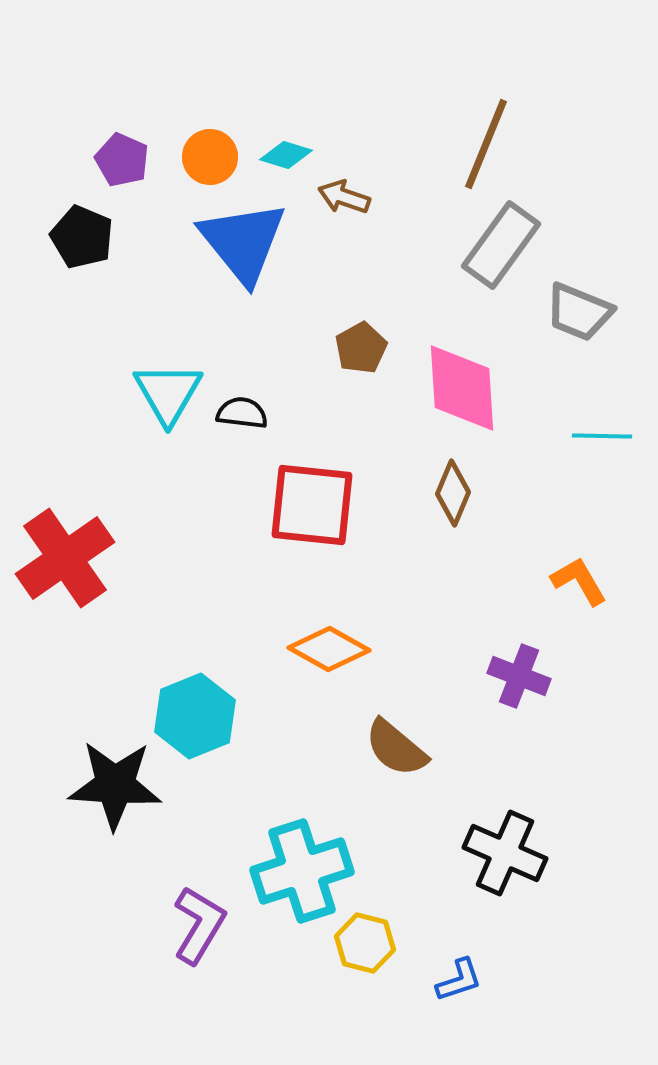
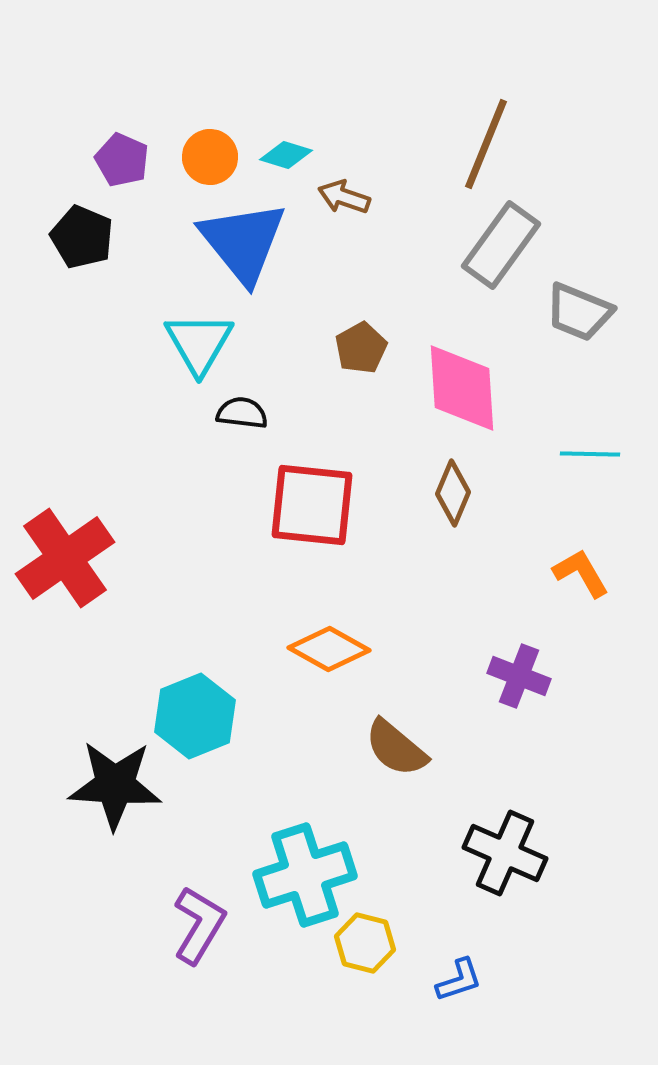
cyan triangle: moved 31 px right, 50 px up
cyan line: moved 12 px left, 18 px down
orange L-shape: moved 2 px right, 8 px up
cyan cross: moved 3 px right, 4 px down
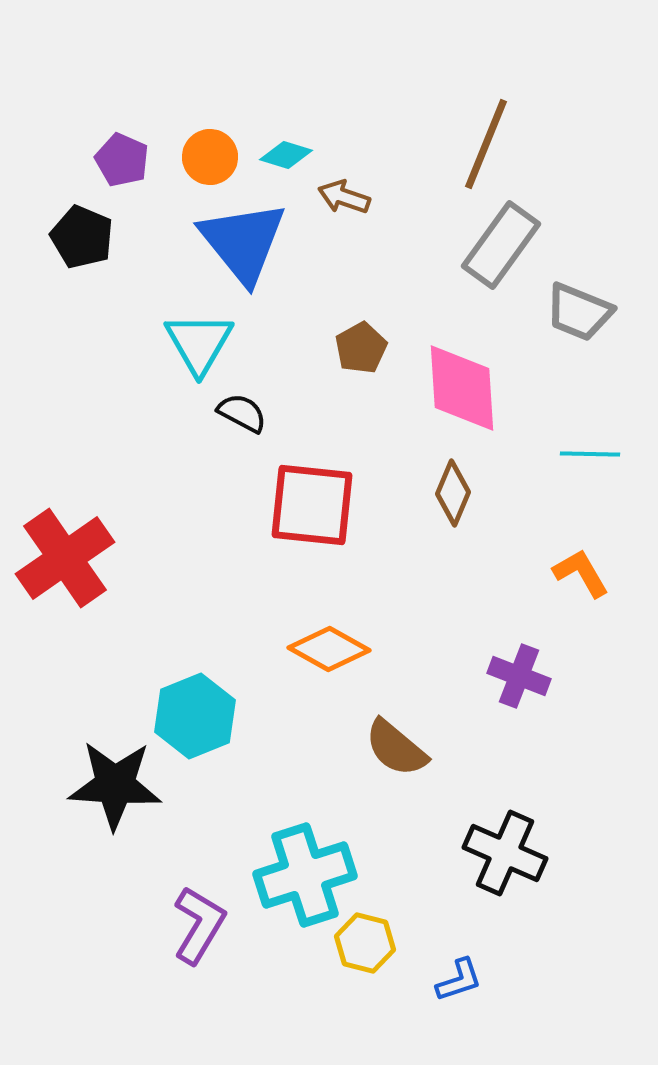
black semicircle: rotated 21 degrees clockwise
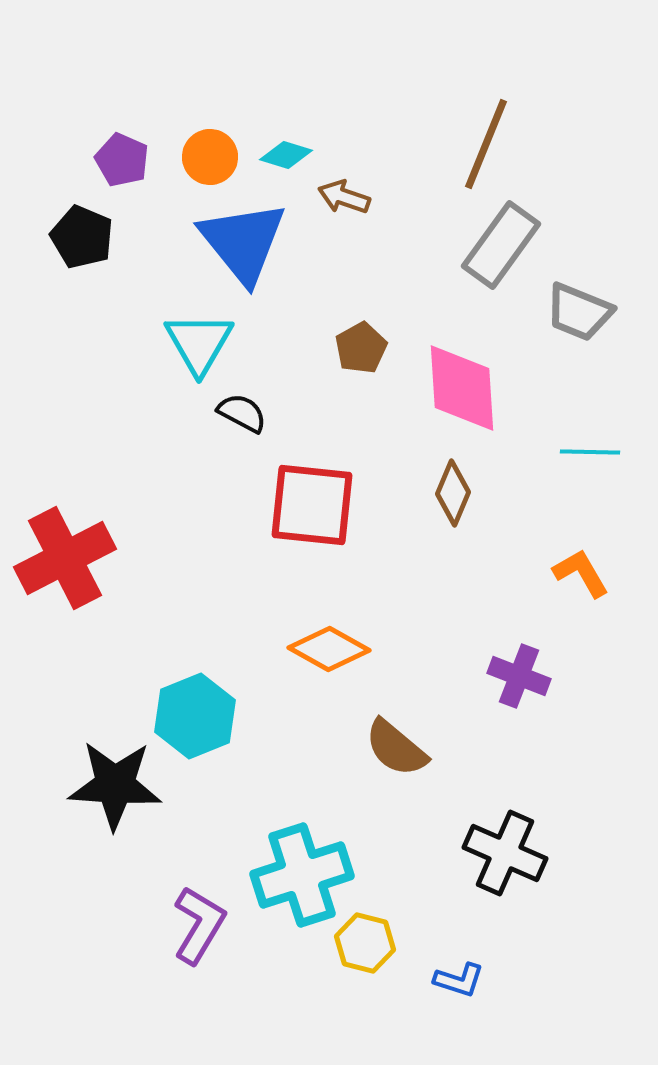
cyan line: moved 2 px up
red cross: rotated 8 degrees clockwise
cyan cross: moved 3 px left
blue L-shape: rotated 36 degrees clockwise
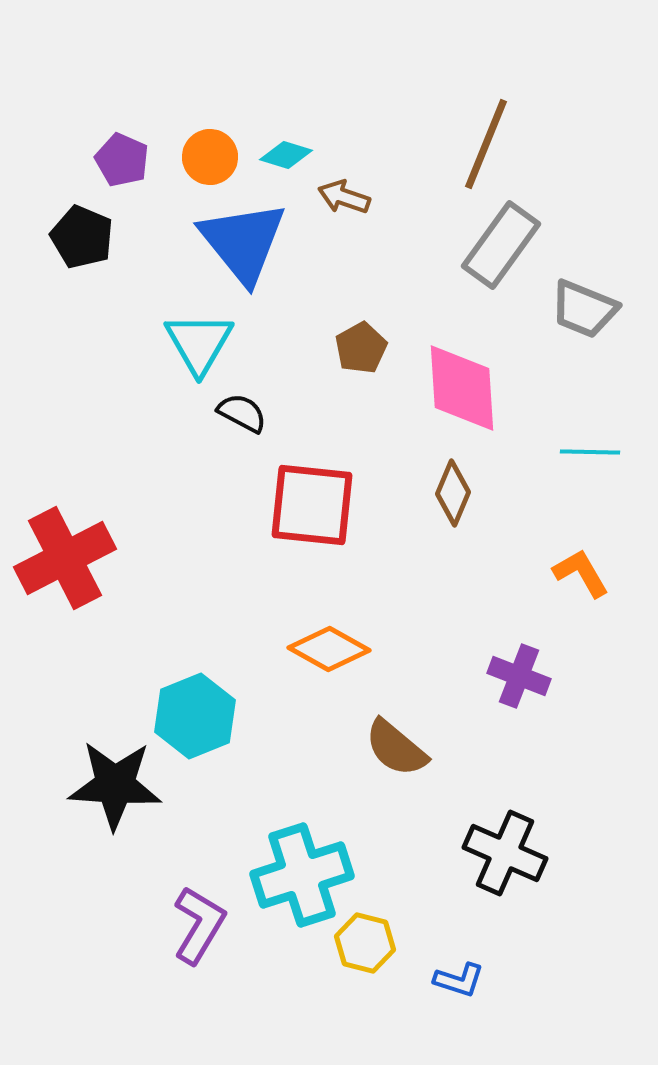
gray trapezoid: moved 5 px right, 3 px up
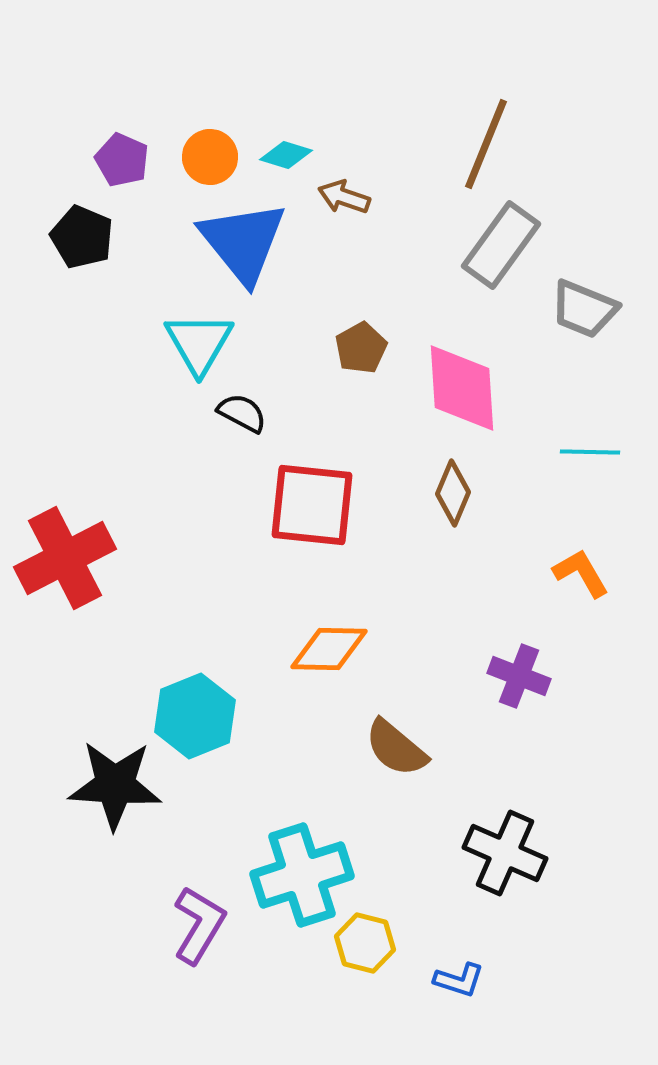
orange diamond: rotated 28 degrees counterclockwise
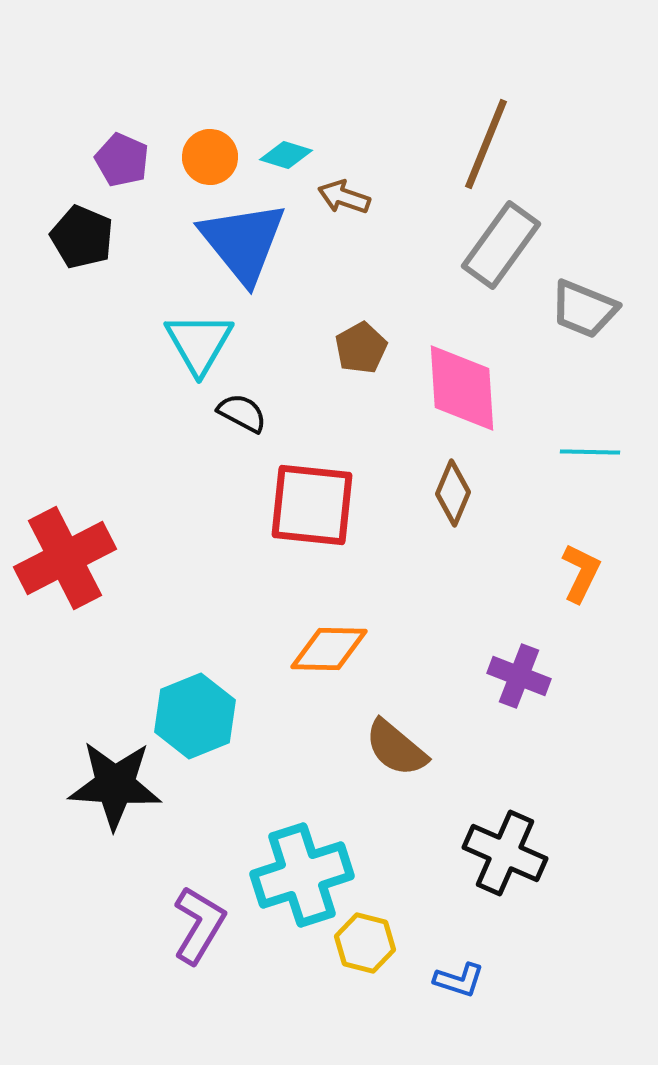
orange L-shape: rotated 56 degrees clockwise
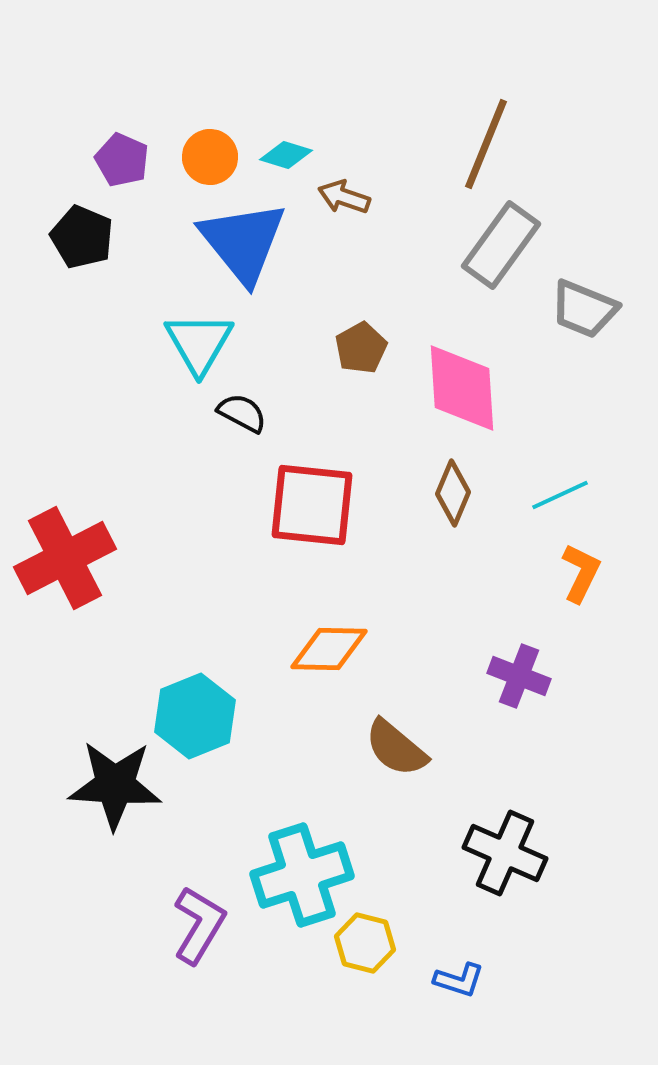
cyan line: moved 30 px left, 43 px down; rotated 26 degrees counterclockwise
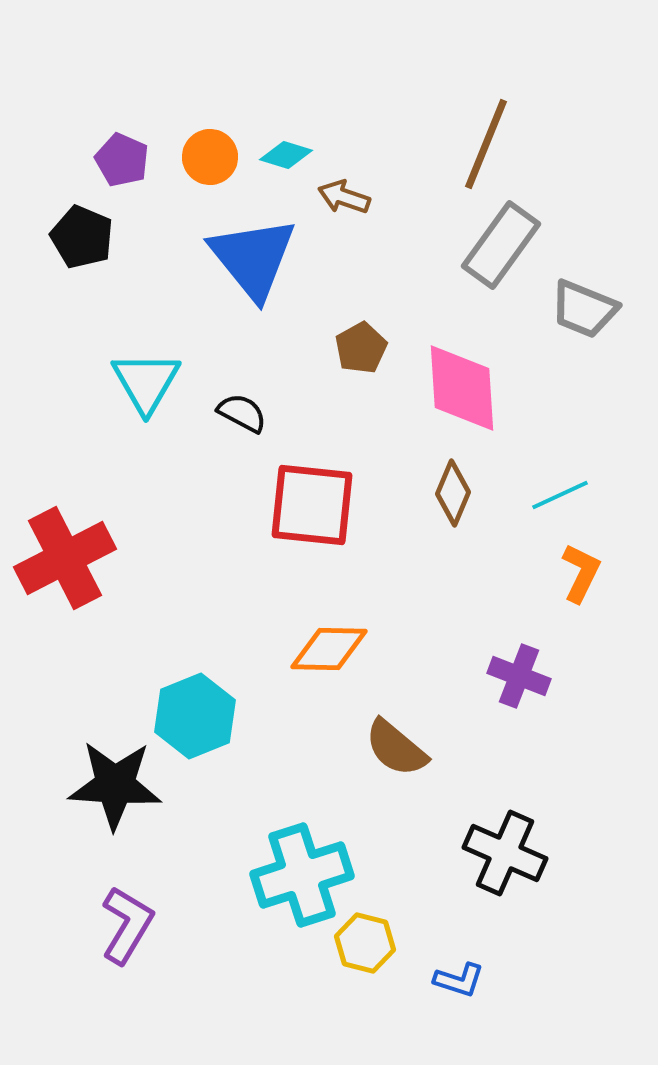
blue triangle: moved 10 px right, 16 px down
cyan triangle: moved 53 px left, 39 px down
purple L-shape: moved 72 px left
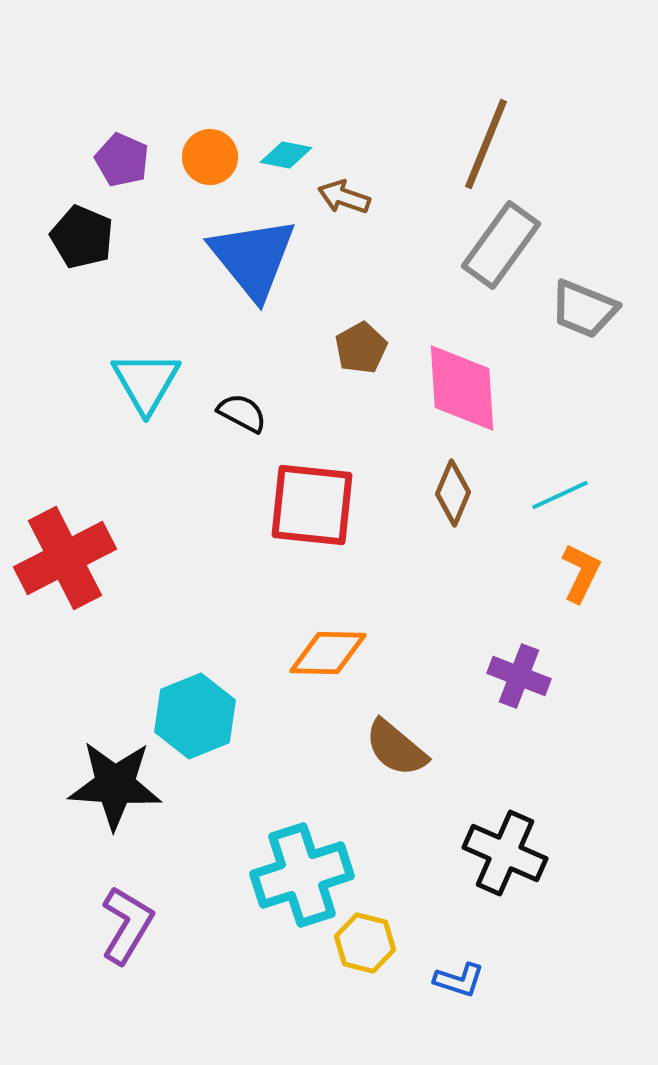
cyan diamond: rotated 6 degrees counterclockwise
orange diamond: moved 1 px left, 4 px down
